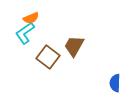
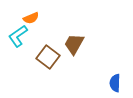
cyan L-shape: moved 7 px left, 3 px down
brown trapezoid: moved 2 px up
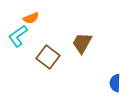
brown trapezoid: moved 8 px right, 1 px up
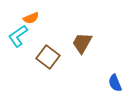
blue semicircle: rotated 24 degrees counterclockwise
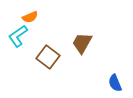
orange semicircle: moved 1 px left, 1 px up
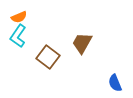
orange semicircle: moved 11 px left
cyan L-shape: rotated 20 degrees counterclockwise
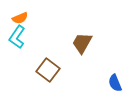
orange semicircle: moved 1 px right, 1 px down
cyan L-shape: moved 1 px left, 1 px down
brown square: moved 13 px down
